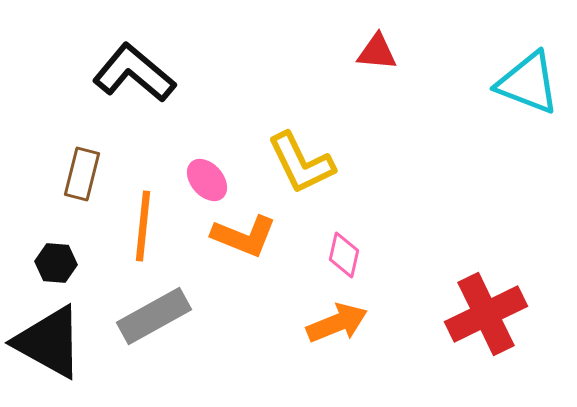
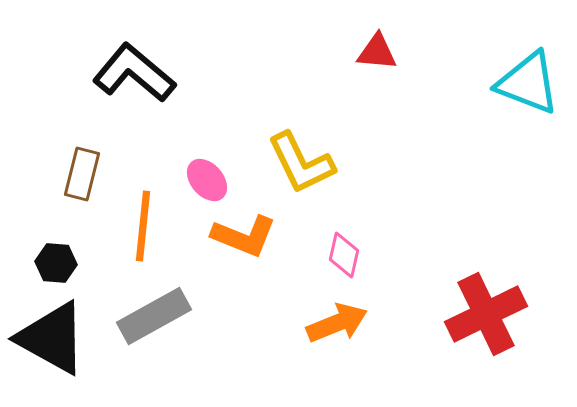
black triangle: moved 3 px right, 4 px up
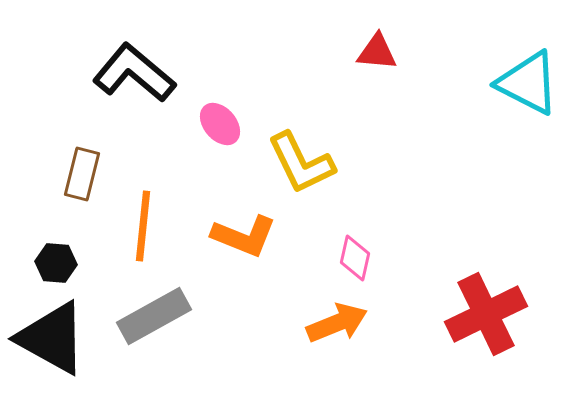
cyan triangle: rotated 6 degrees clockwise
pink ellipse: moved 13 px right, 56 px up
pink diamond: moved 11 px right, 3 px down
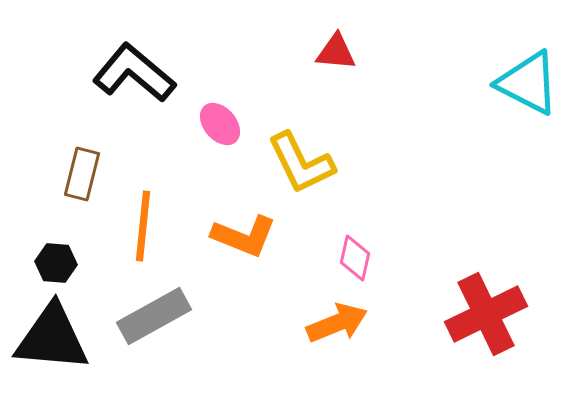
red triangle: moved 41 px left
black triangle: rotated 24 degrees counterclockwise
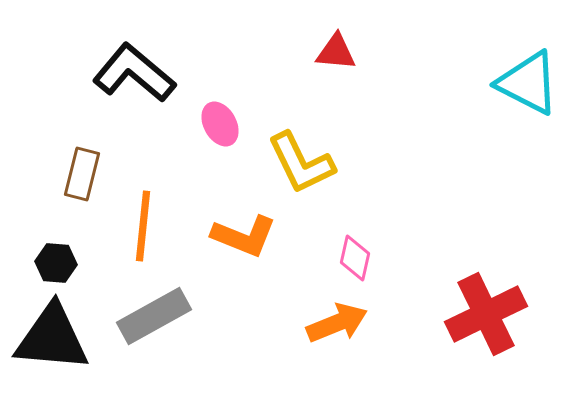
pink ellipse: rotated 12 degrees clockwise
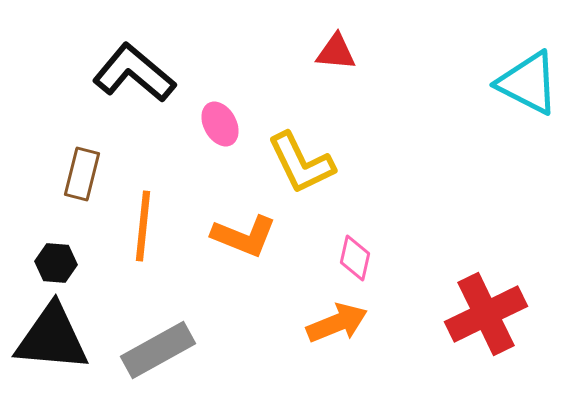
gray rectangle: moved 4 px right, 34 px down
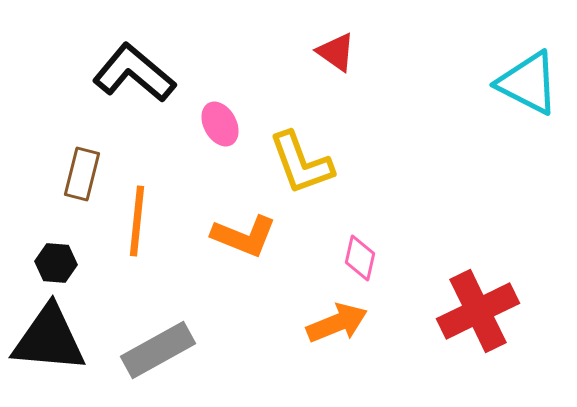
red triangle: rotated 30 degrees clockwise
yellow L-shape: rotated 6 degrees clockwise
orange line: moved 6 px left, 5 px up
pink diamond: moved 5 px right
red cross: moved 8 px left, 3 px up
black triangle: moved 3 px left, 1 px down
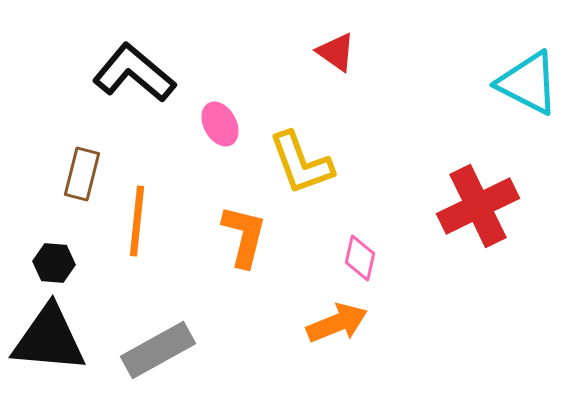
orange L-shape: rotated 98 degrees counterclockwise
black hexagon: moved 2 px left
red cross: moved 105 px up
